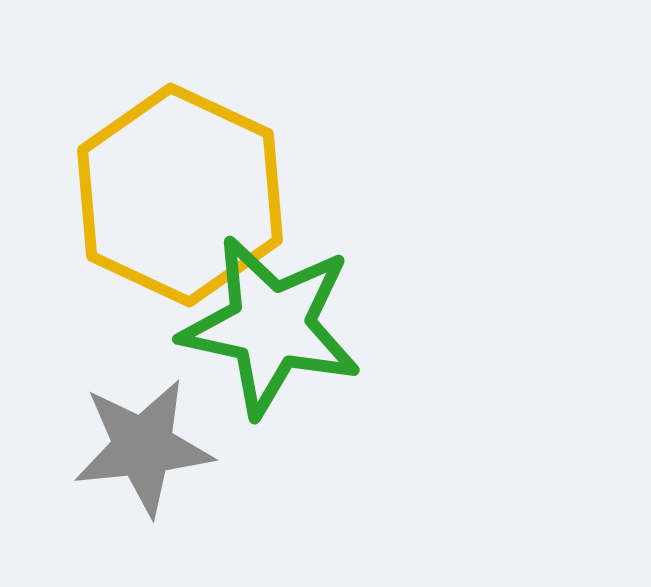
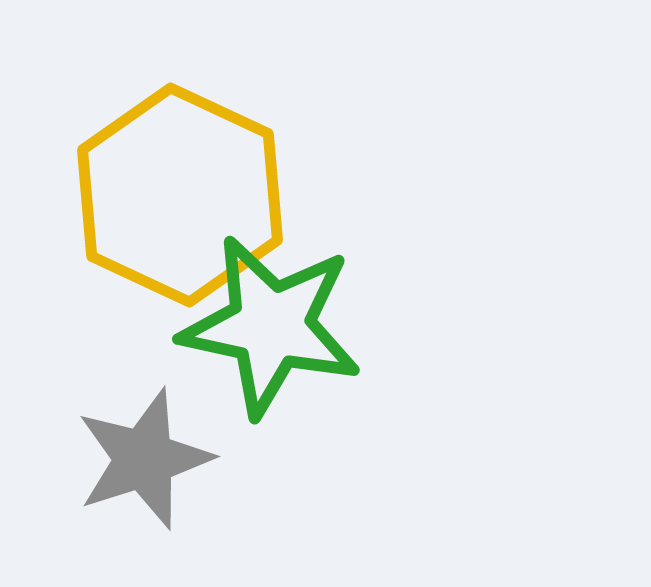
gray star: moved 1 px right, 12 px down; rotated 12 degrees counterclockwise
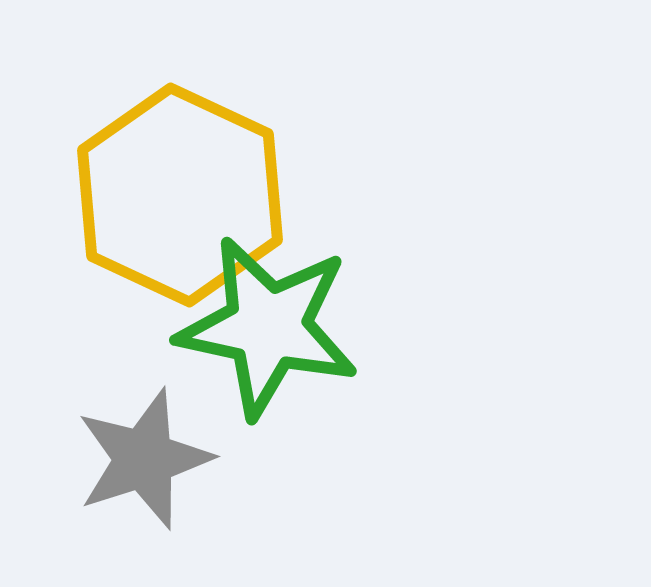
green star: moved 3 px left, 1 px down
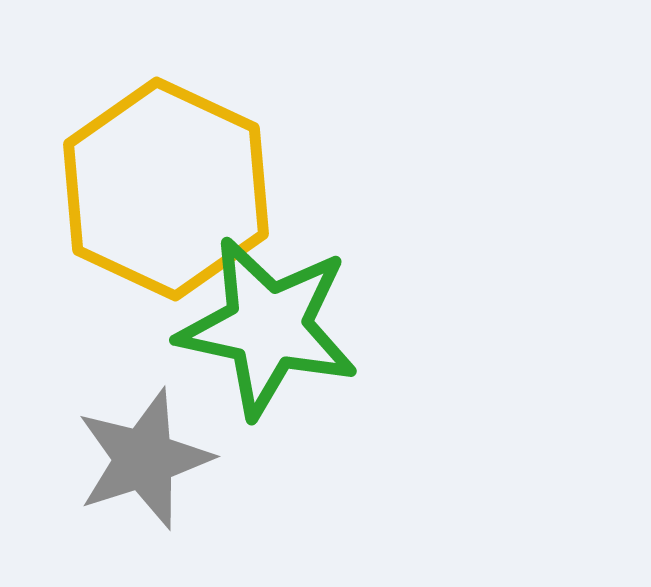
yellow hexagon: moved 14 px left, 6 px up
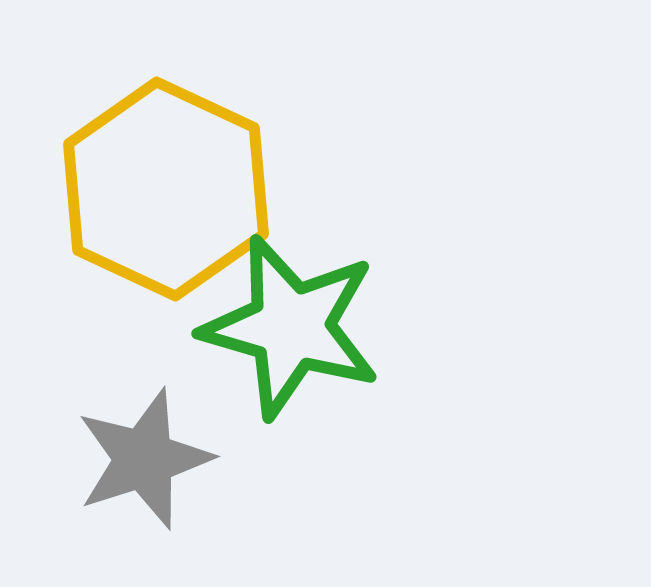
green star: moved 23 px right; rotated 4 degrees clockwise
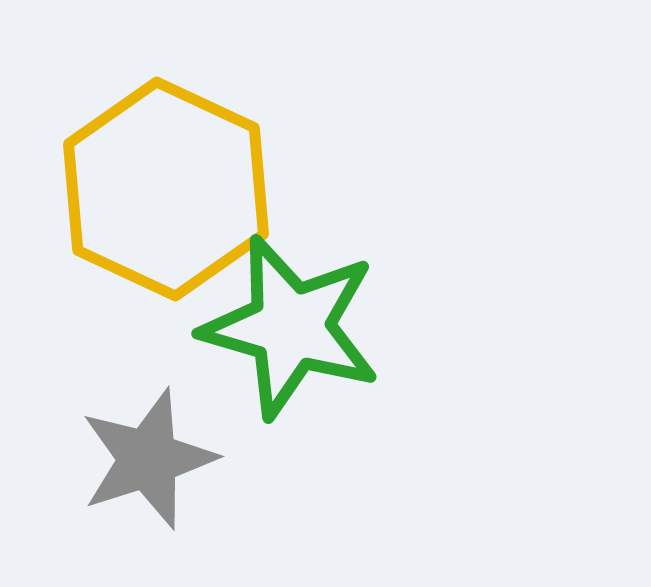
gray star: moved 4 px right
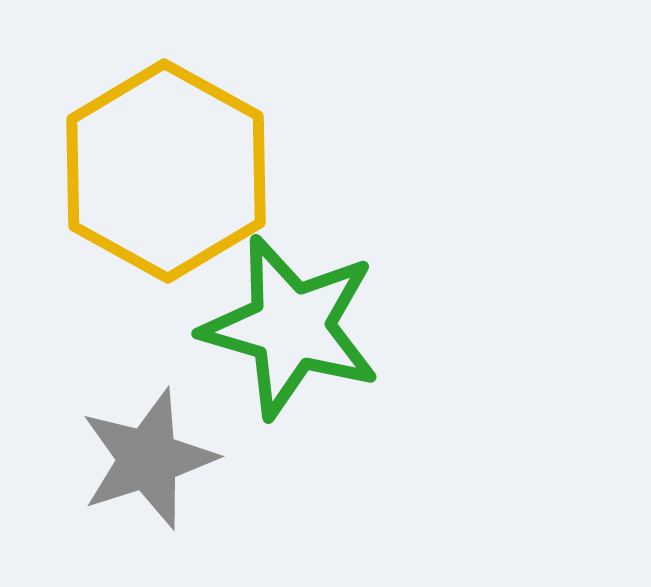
yellow hexagon: moved 18 px up; rotated 4 degrees clockwise
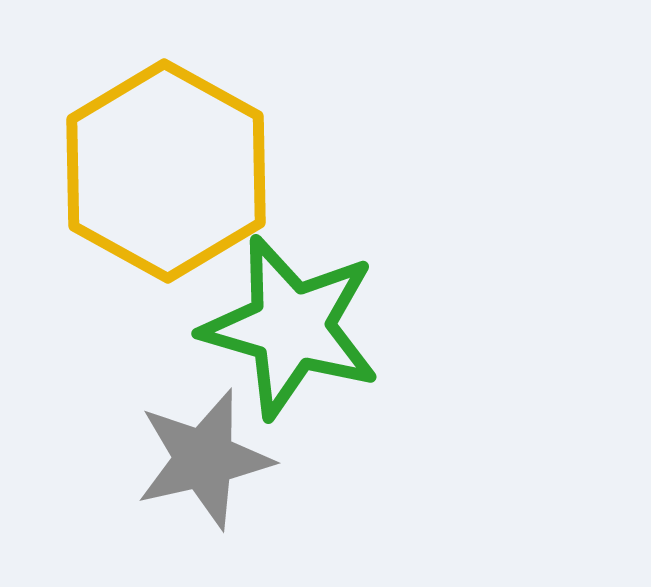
gray star: moved 56 px right; rotated 5 degrees clockwise
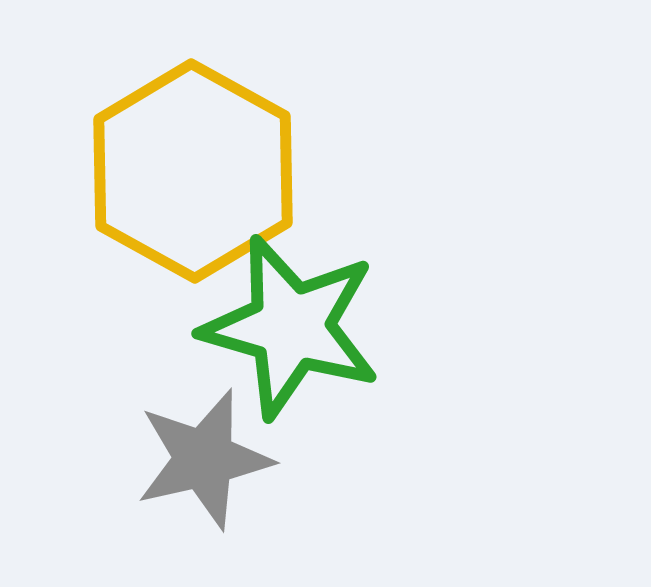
yellow hexagon: moved 27 px right
